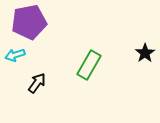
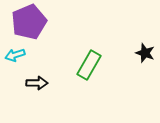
purple pentagon: rotated 12 degrees counterclockwise
black star: rotated 18 degrees counterclockwise
black arrow: rotated 55 degrees clockwise
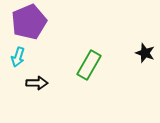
cyan arrow: moved 3 px right, 2 px down; rotated 54 degrees counterclockwise
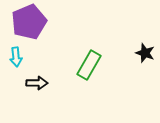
cyan arrow: moved 2 px left; rotated 24 degrees counterclockwise
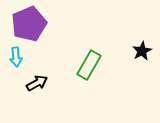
purple pentagon: moved 2 px down
black star: moved 3 px left, 2 px up; rotated 24 degrees clockwise
black arrow: rotated 30 degrees counterclockwise
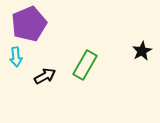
green rectangle: moved 4 px left
black arrow: moved 8 px right, 7 px up
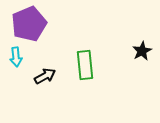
green rectangle: rotated 36 degrees counterclockwise
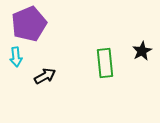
green rectangle: moved 20 px right, 2 px up
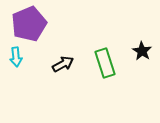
black star: rotated 12 degrees counterclockwise
green rectangle: rotated 12 degrees counterclockwise
black arrow: moved 18 px right, 12 px up
